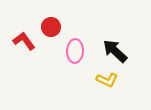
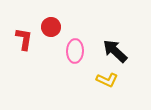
red L-shape: moved 2 px up; rotated 45 degrees clockwise
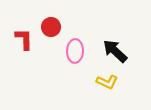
red L-shape: rotated 10 degrees counterclockwise
yellow L-shape: moved 2 px down
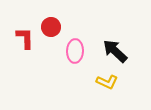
red L-shape: moved 1 px right, 1 px up
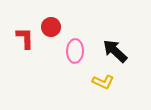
yellow L-shape: moved 4 px left
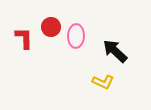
red L-shape: moved 1 px left
pink ellipse: moved 1 px right, 15 px up
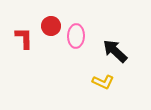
red circle: moved 1 px up
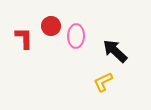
yellow L-shape: rotated 130 degrees clockwise
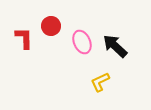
pink ellipse: moved 6 px right, 6 px down; rotated 25 degrees counterclockwise
black arrow: moved 5 px up
yellow L-shape: moved 3 px left
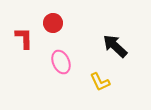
red circle: moved 2 px right, 3 px up
pink ellipse: moved 21 px left, 20 px down
yellow L-shape: rotated 90 degrees counterclockwise
